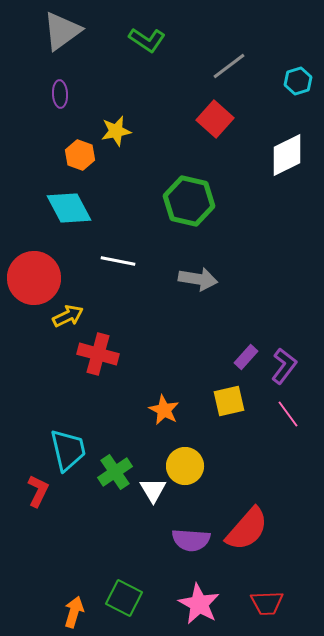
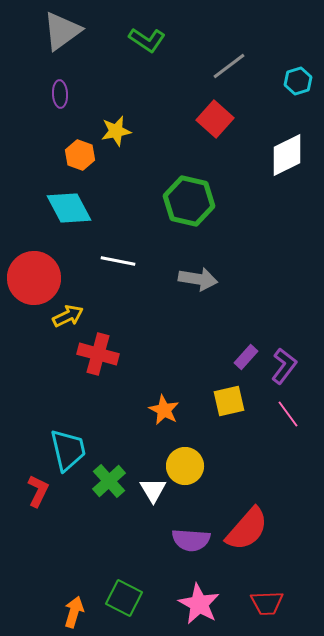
green cross: moved 6 px left, 9 px down; rotated 8 degrees counterclockwise
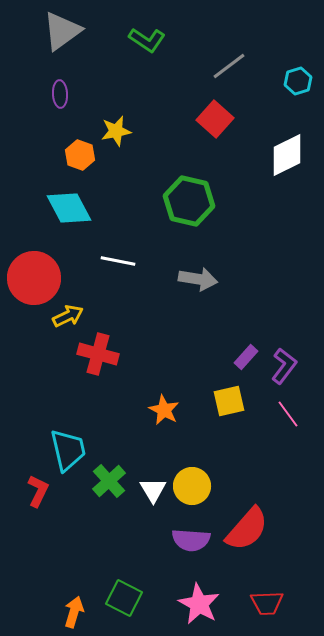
yellow circle: moved 7 px right, 20 px down
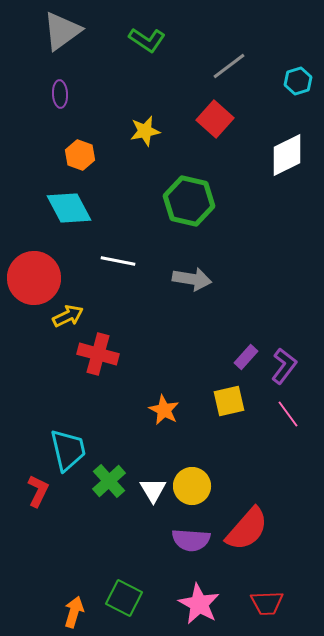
yellow star: moved 29 px right
gray arrow: moved 6 px left
